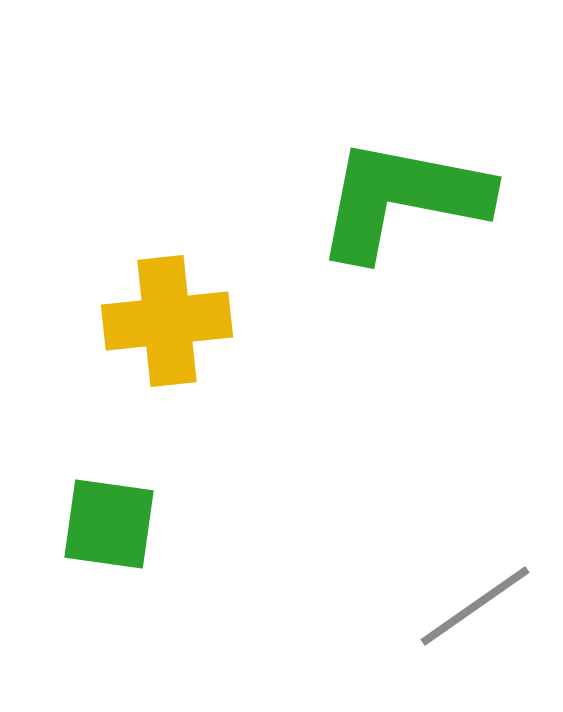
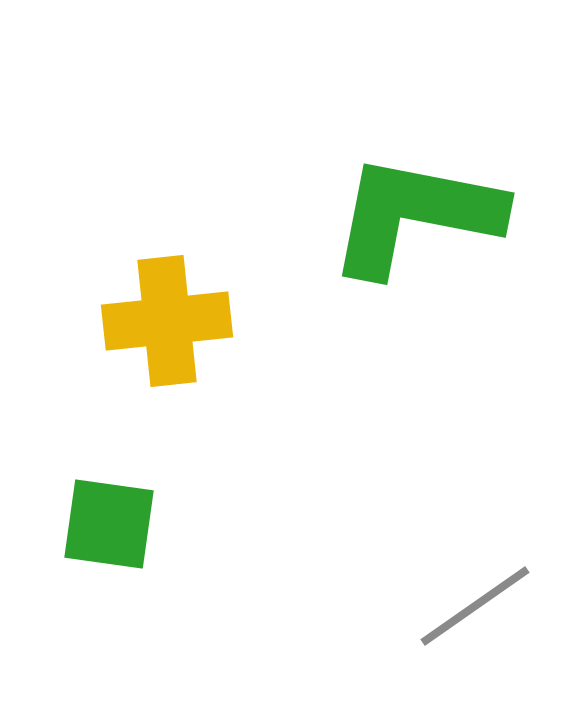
green L-shape: moved 13 px right, 16 px down
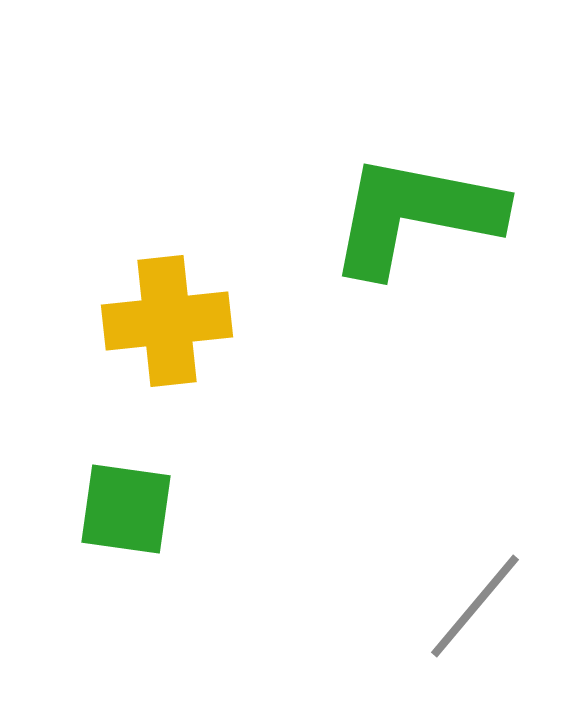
green square: moved 17 px right, 15 px up
gray line: rotated 15 degrees counterclockwise
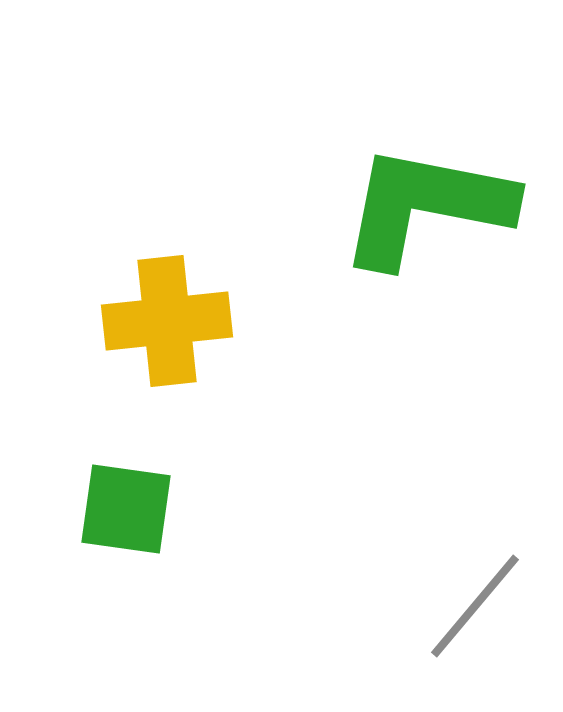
green L-shape: moved 11 px right, 9 px up
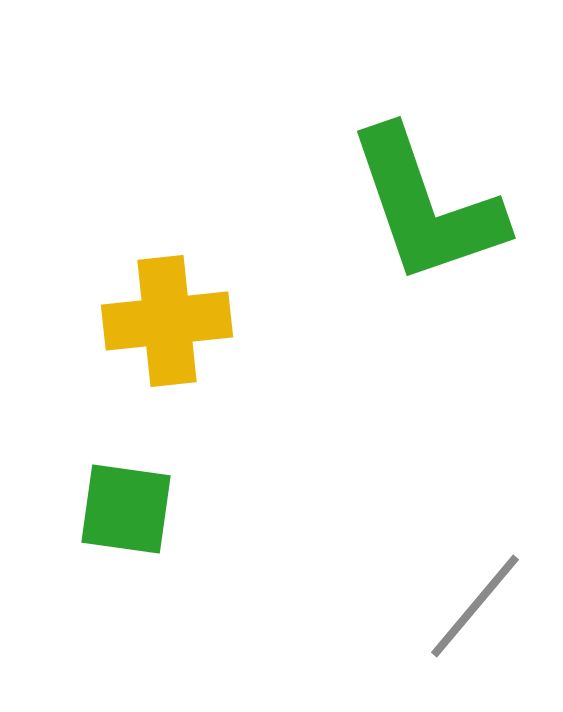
green L-shape: rotated 120 degrees counterclockwise
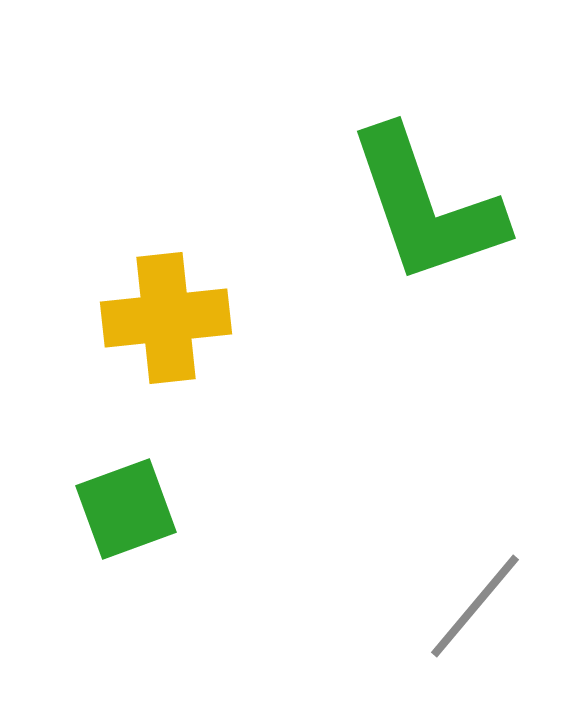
yellow cross: moved 1 px left, 3 px up
green square: rotated 28 degrees counterclockwise
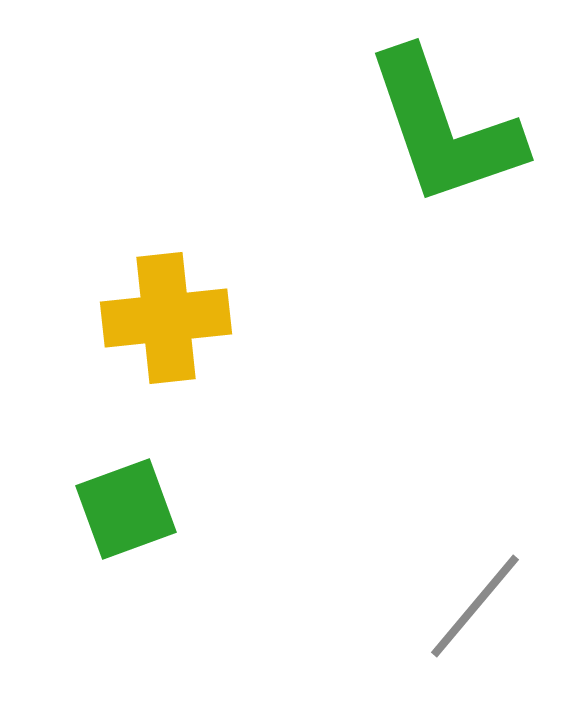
green L-shape: moved 18 px right, 78 px up
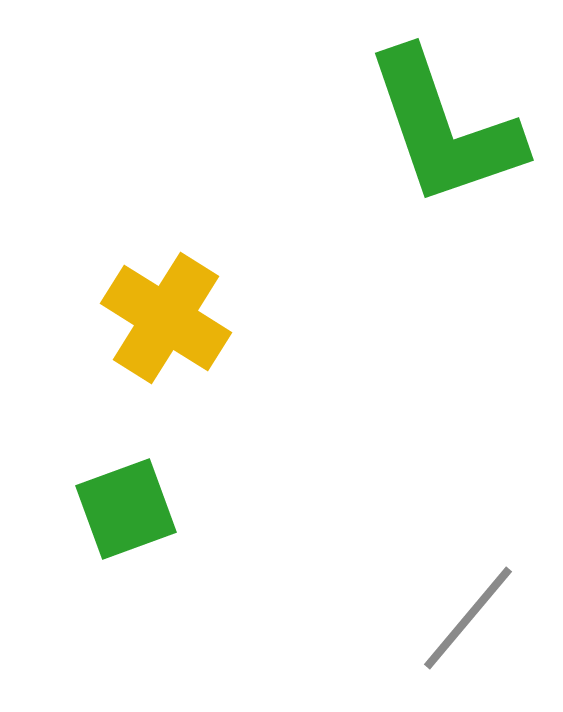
yellow cross: rotated 38 degrees clockwise
gray line: moved 7 px left, 12 px down
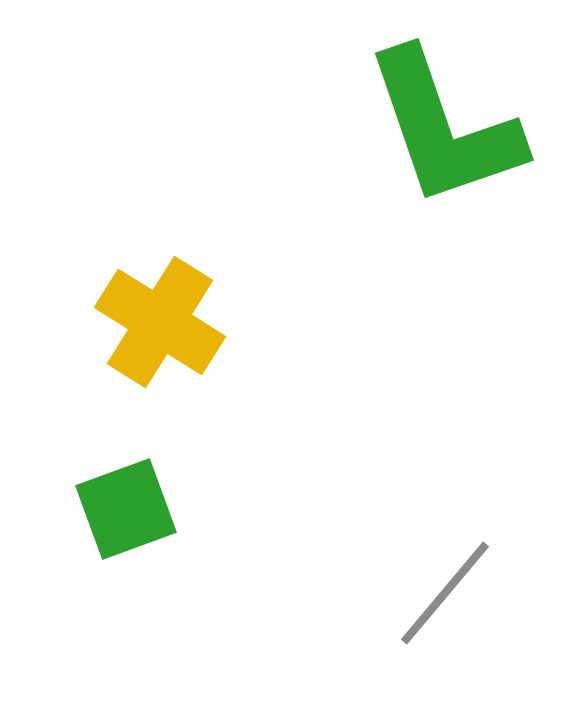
yellow cross: moved 6 px left, 4 px down
gray line: moved 23 px left, 25 px up
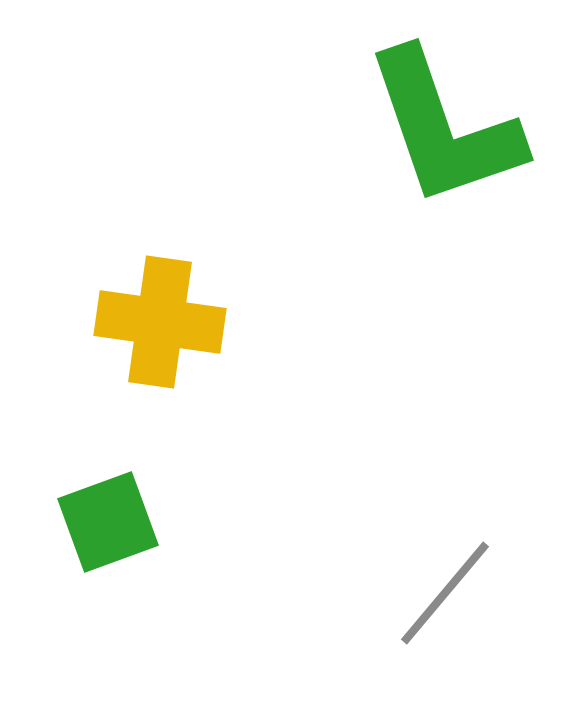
yellow cross: rotated 24 degrees counterclockwise
green square: moved 18 px left, 13 px down
